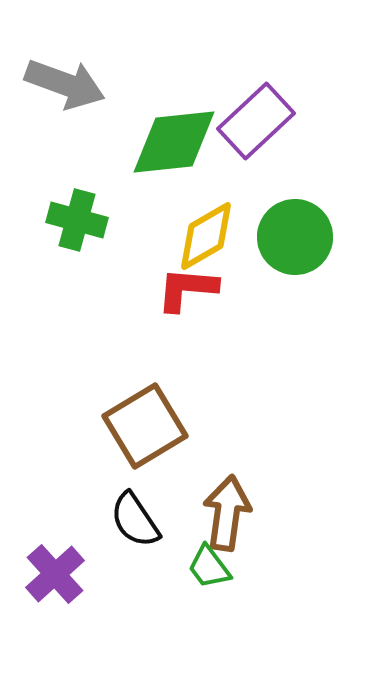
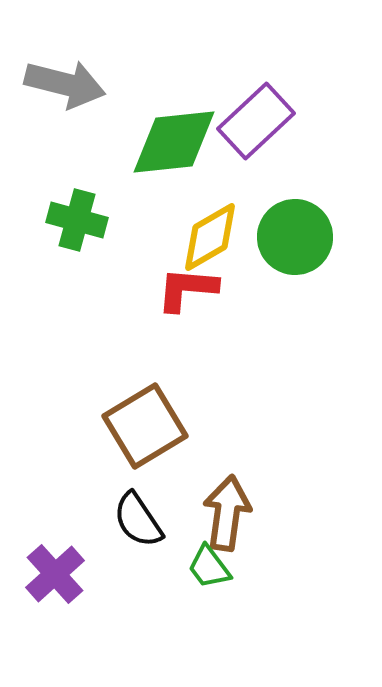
gray arrow: rotated 6 degrees counterclockwise
yellow diamond: moved 4 px right, 1 px down
black semicircle: moved 3 px right
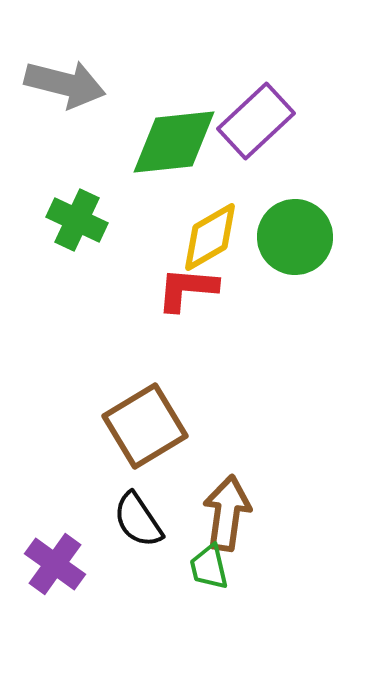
green cross: rotated 10 degrees clockwise
green trapezoid: rotated 24 degrees clockwise
purple cross: moved 10 px up; rotated 12 degrees counterclockwise
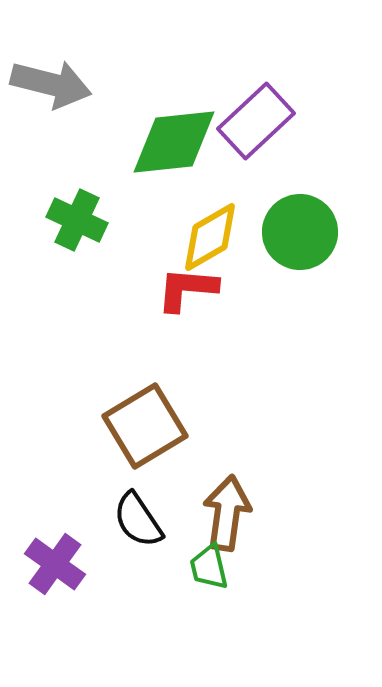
gray arrow: moved 14 px left
green circle: moved 5 px right, 5 px up
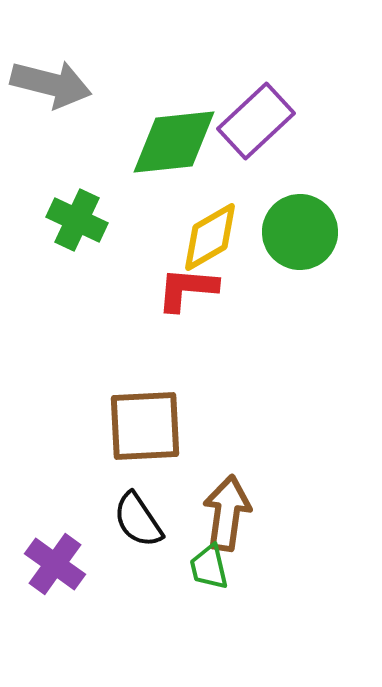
brown square: rotated 28 degrees clockwise
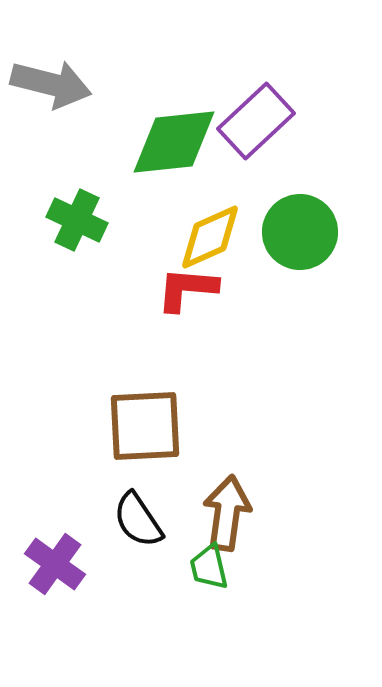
yellow diamond: rotated 6 degrees clockwise
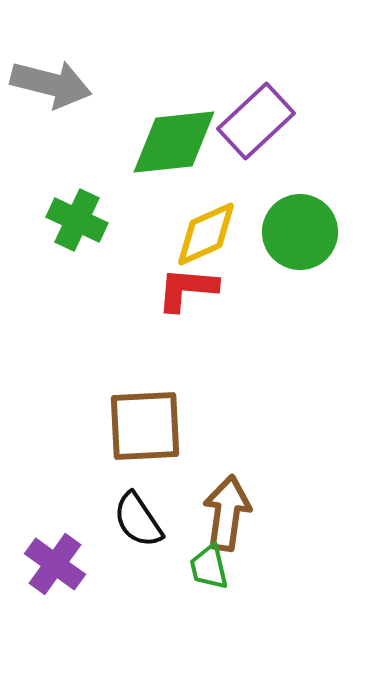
yellow diamond: moved 4 px left, 3 px up
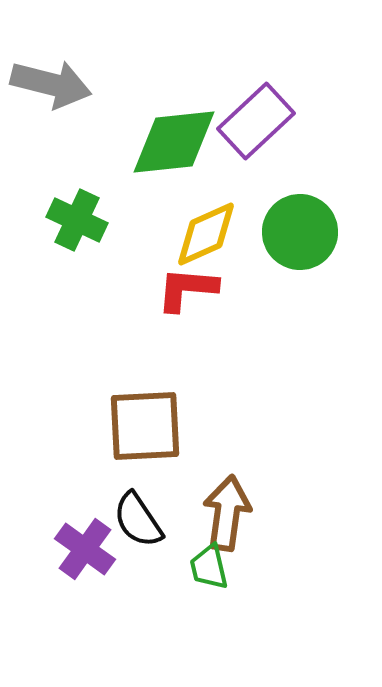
purple cross: moved 30 px right, 15 px up
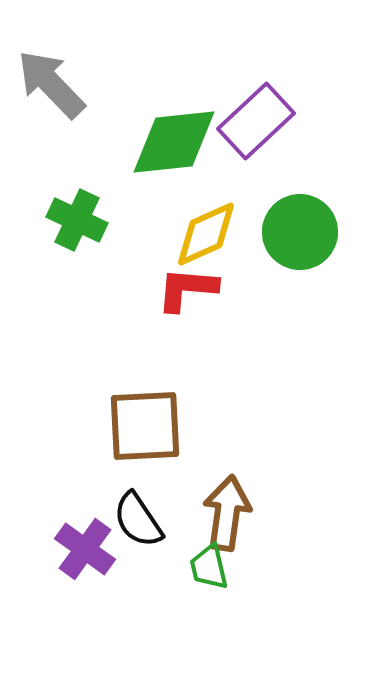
gray arrow: rotated 148 degrees counterclockwise
